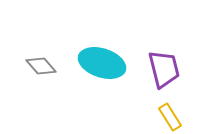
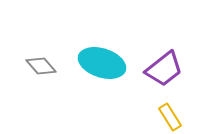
purple trapezoid: rotated 66 degrees clockwise
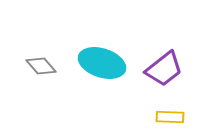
yellow rectangle: rotated 56 degrees counterclockwise
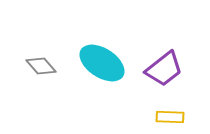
cyan ellipse: rotated 15 degrees clockwise
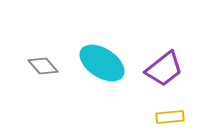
gray diamond: moved 2 px right
yellow rectangle: rotated 8 degrees counterclockwise
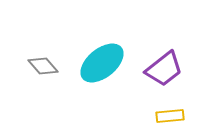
cyan ellipse: rotated 72 degrees counterclockwise
yellow rectangle: moved 1 px up
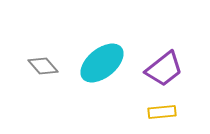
yellow rectangle: moved 8 px left, 4 px up
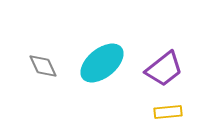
gray diamond: rotated 16 degrees clockwise
yellow rectangle: moved 6 px right
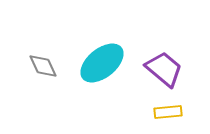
purple trapezoid: rotated 102 degrees counterclockwise
